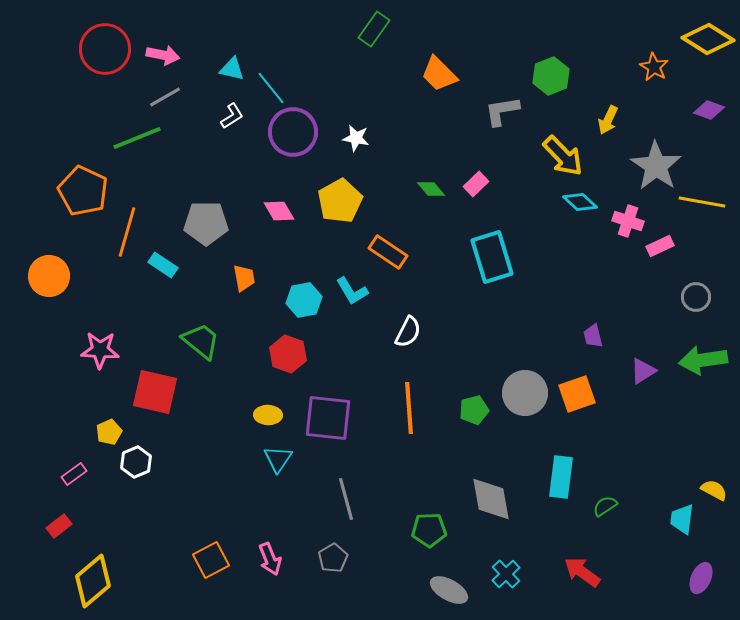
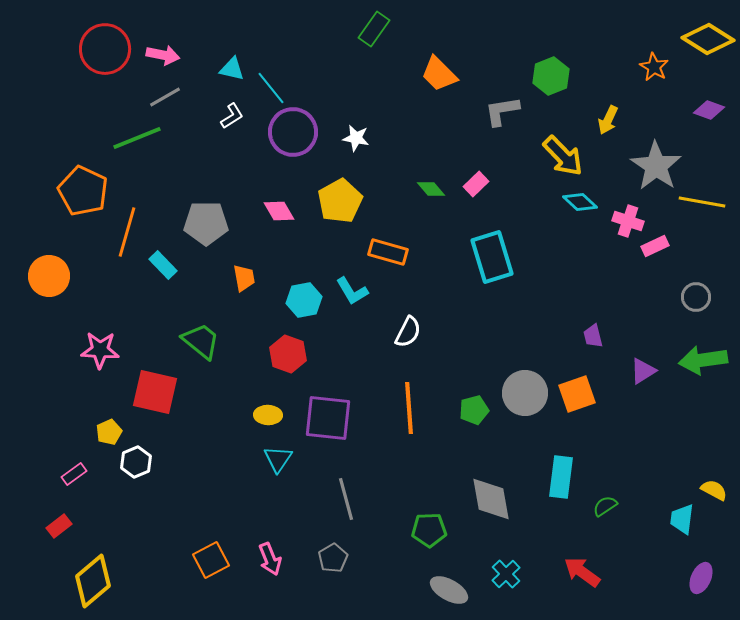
pink rectangle at (660, 246): moved 5 px left
orange rectangle at (388, 252): rotated 18 degrees counterclockwise
cyan rectangle at (163, 265): rotated 12 degrees clockwise
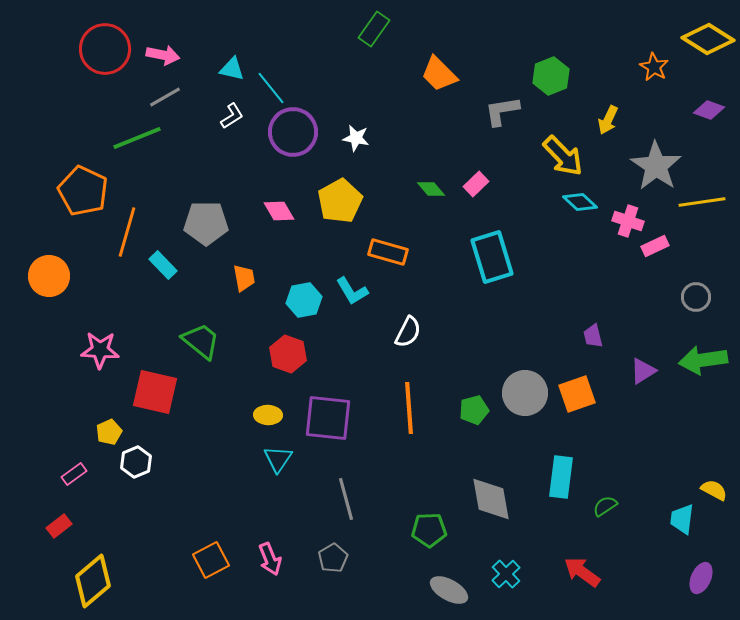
yellow line at (702, 202): rotated 18 degrees counterclockwise
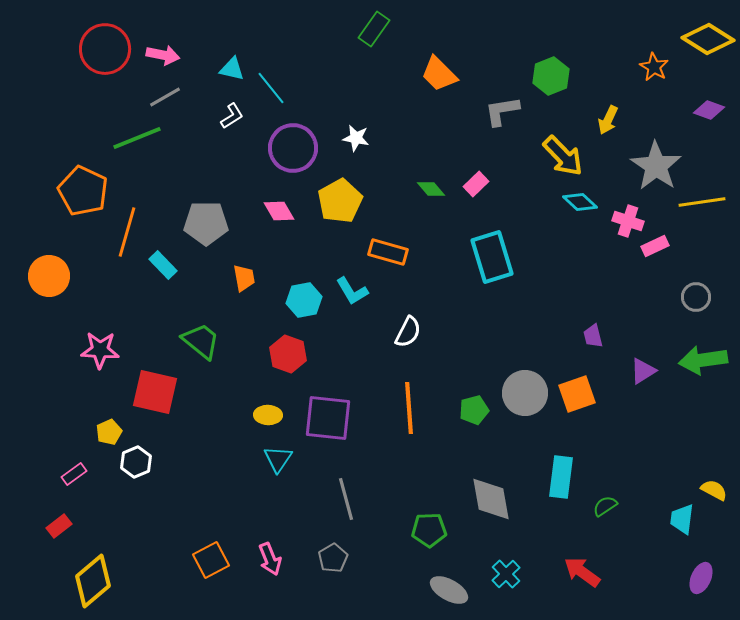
purple circle at (293, 132): moved 16 px down
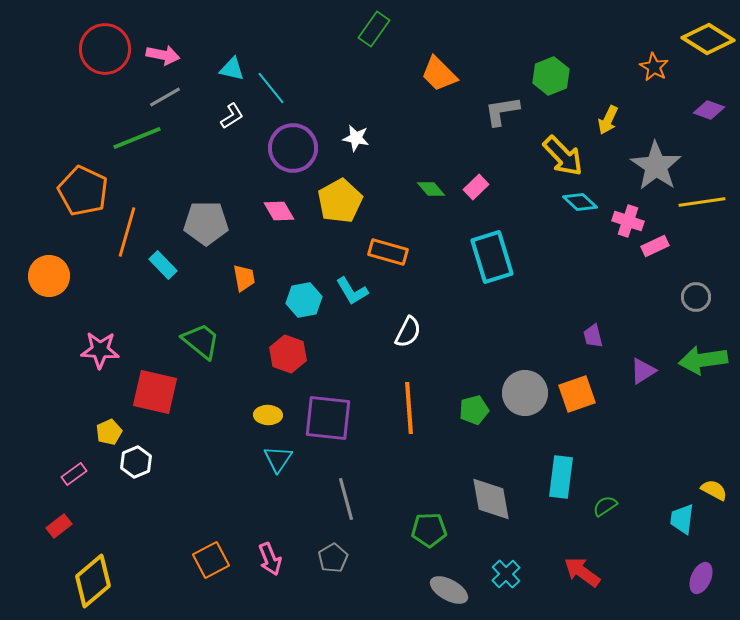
pink rectangle at (476, 184): moved 3 px down
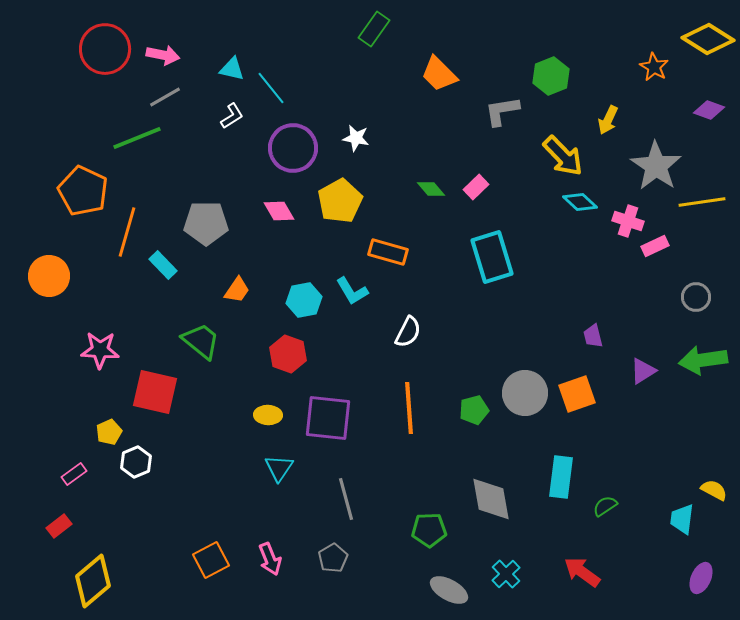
orange trapezoid at (244, 278): moved 7 px left, 12 px down; rotated 44 degrees clockwise
cyan triangle at (278, 459): moved 1 px right, 9 px down
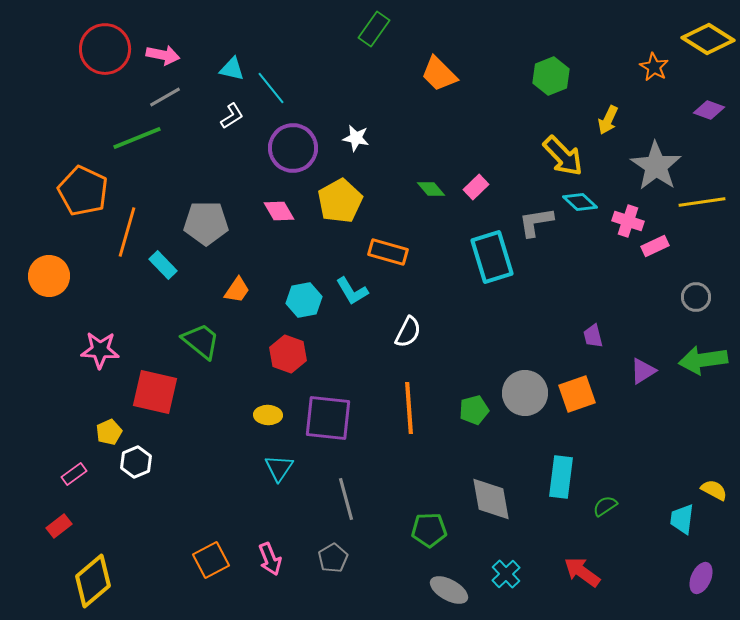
gray L-shape at (502, 111): moved 34 px right, 111 px down
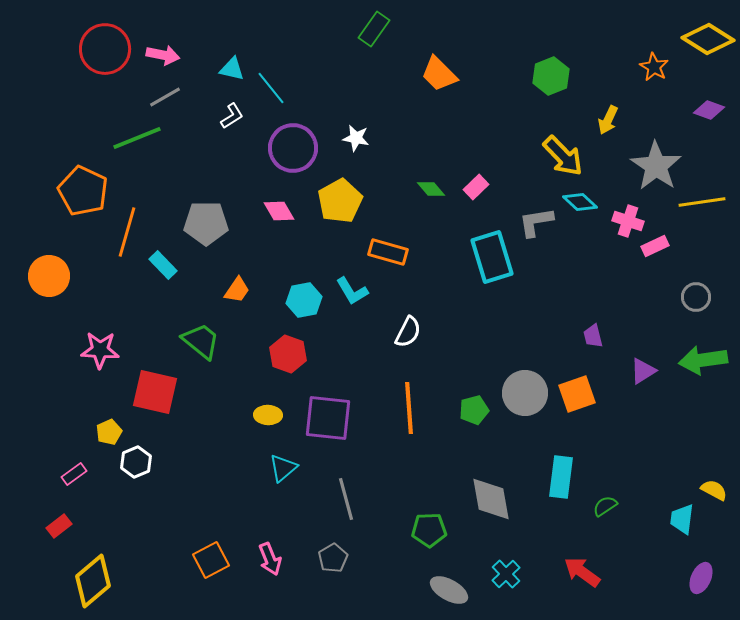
cyan triangle at (279, 468): moved 4 px right; rotated 16 degrees clockwise
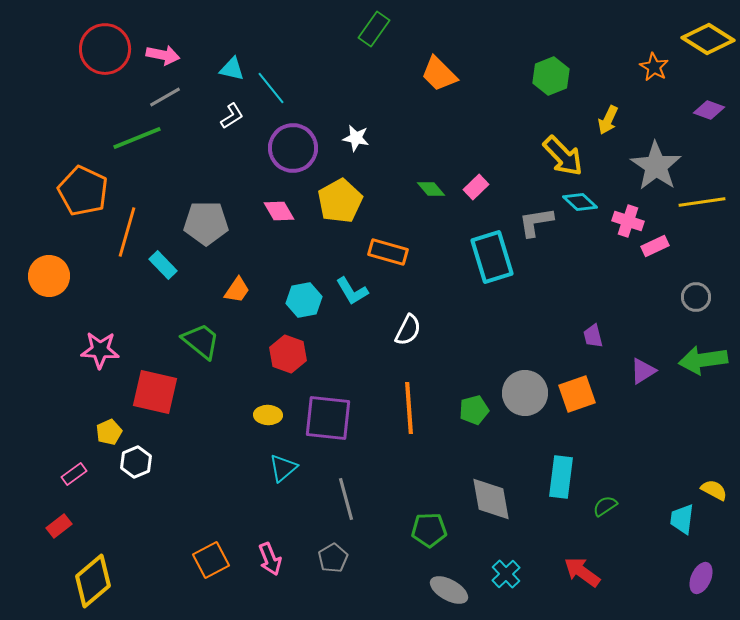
white semicircle at (408, 332): moved 2 px up
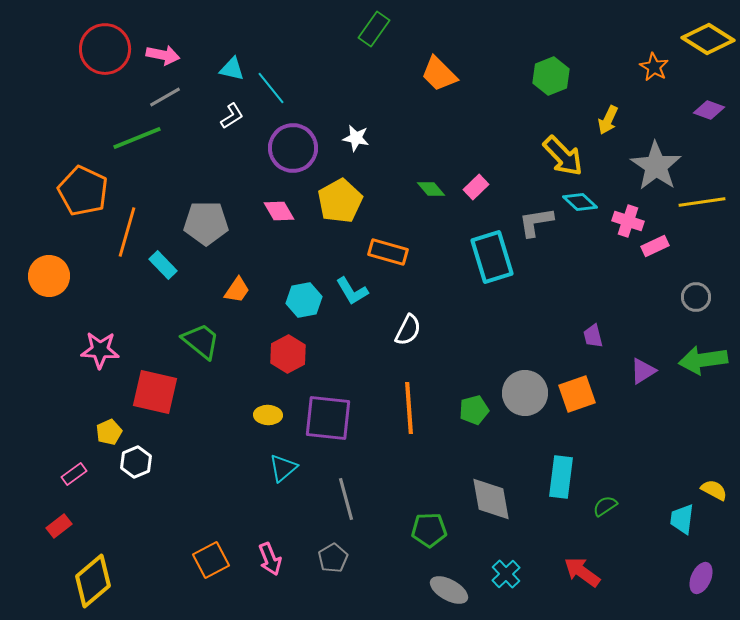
red hexagon at (288, 354): rotated 12 degrees clockwise
